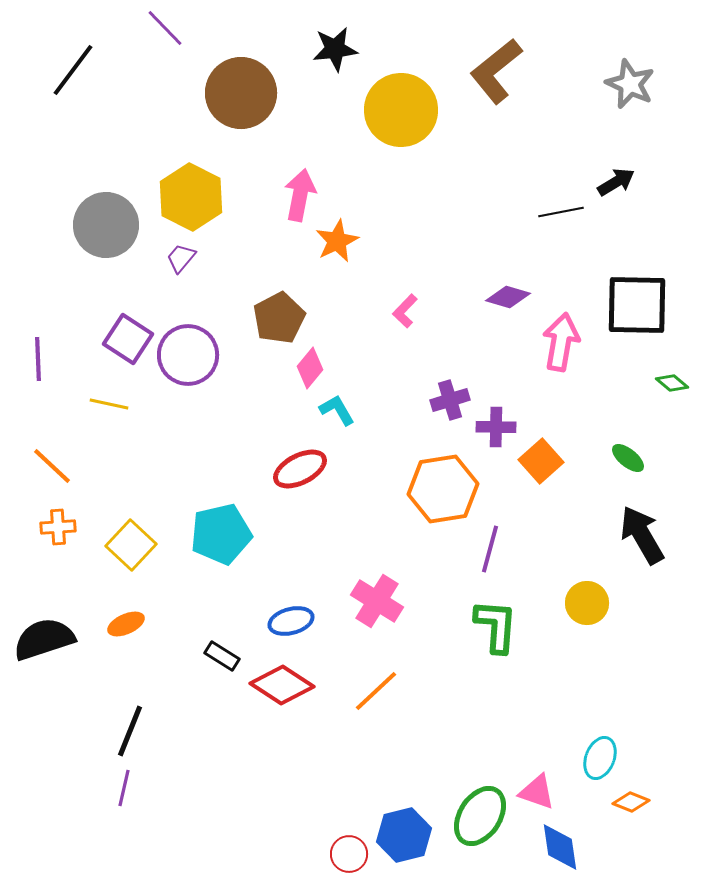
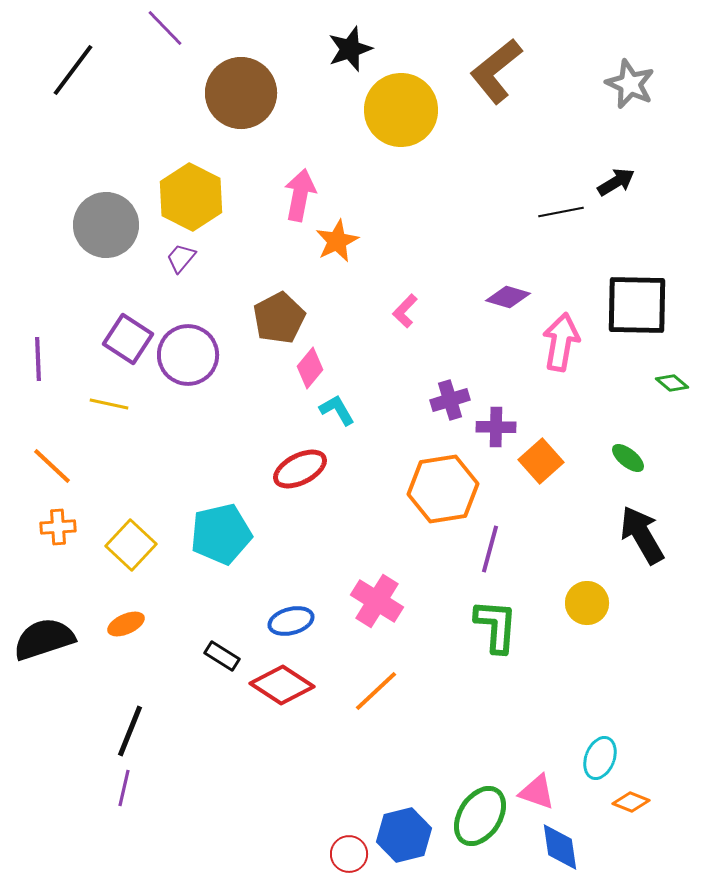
black star at (335, 49): moved 15 px right; rotated 12 degrees counterclockwise
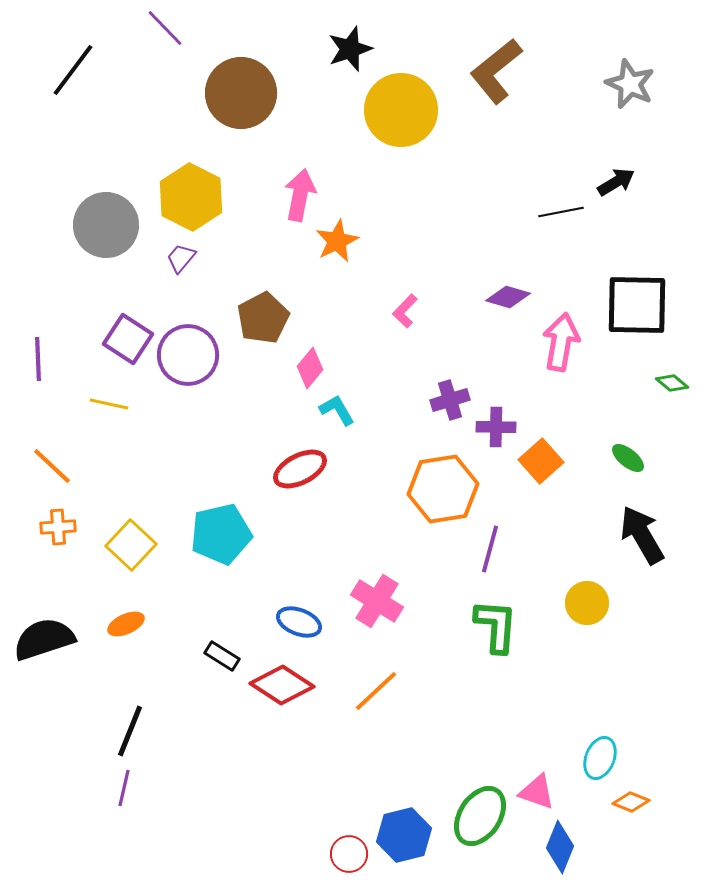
brown pentagon at (279, 318): moved 16 px left
blue ellipse at (291, 621): moved 8 px right, 1 px down; rotated 36 degrees clockwise
blue diamond at (560, 847): rotated 30 degrees clockwise
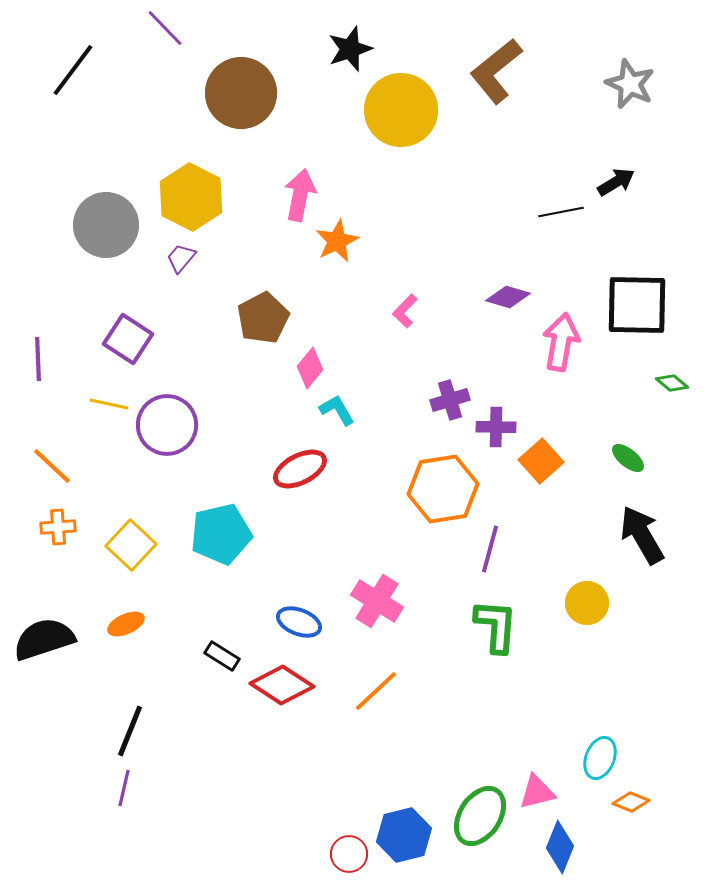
purple circle at (188, 355): moved 21 px left, 70 px down
pink triangle at (537, 792): rotated 33 degrees counterclockwise
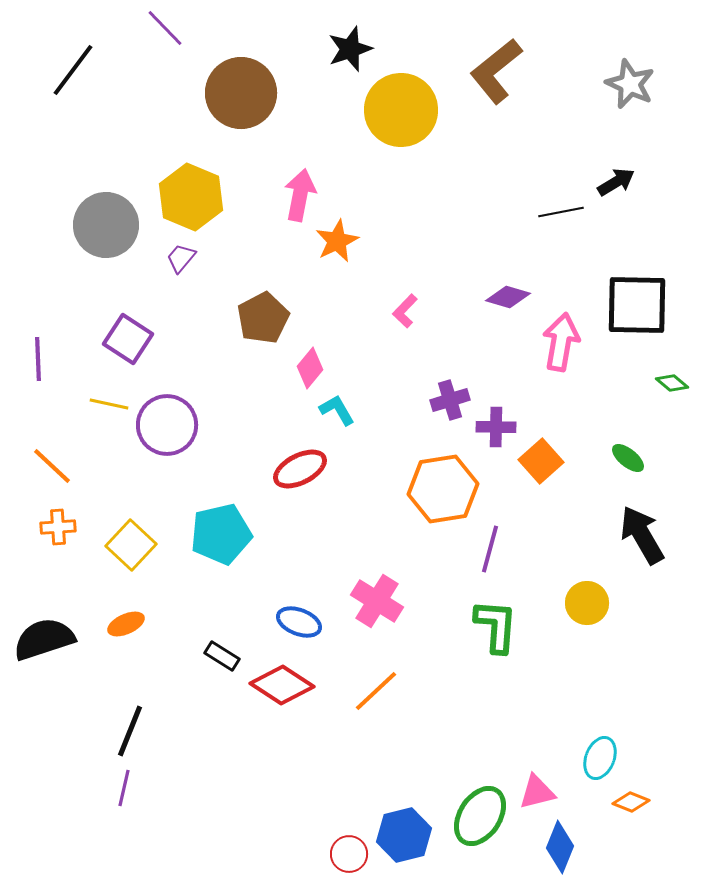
yellow hexagon at (191, 197): rotated 4 degrees counterclockwise
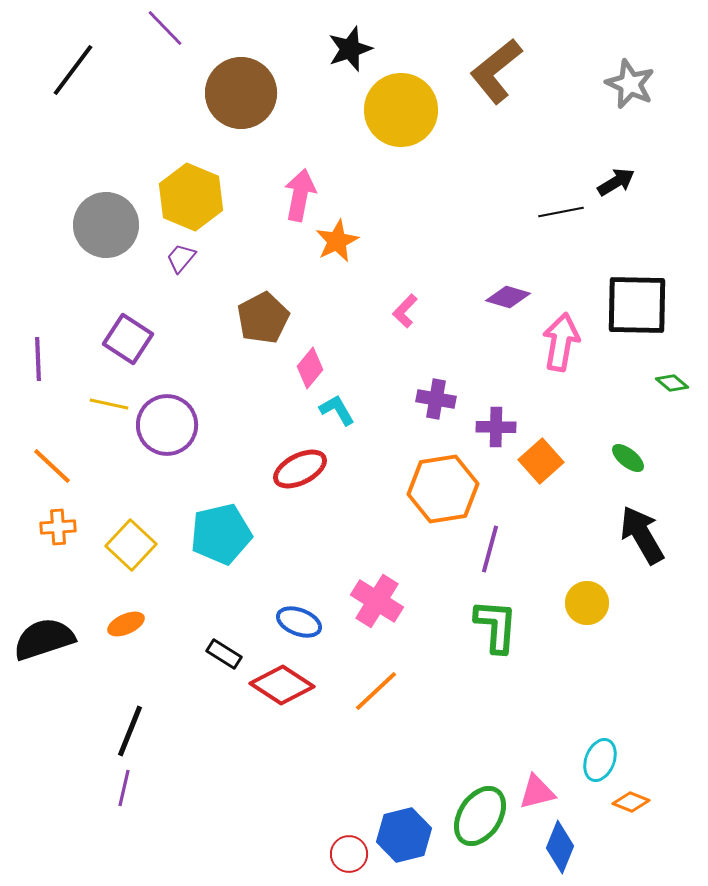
purple cross at (450, 400): moved 14 px left, 1 px up; rotated 27 degrees clockwise
black rectangle at (222, 656): moved 2 px right, 2 px up
cyan ellipse at (600, 758): moved 2 px down
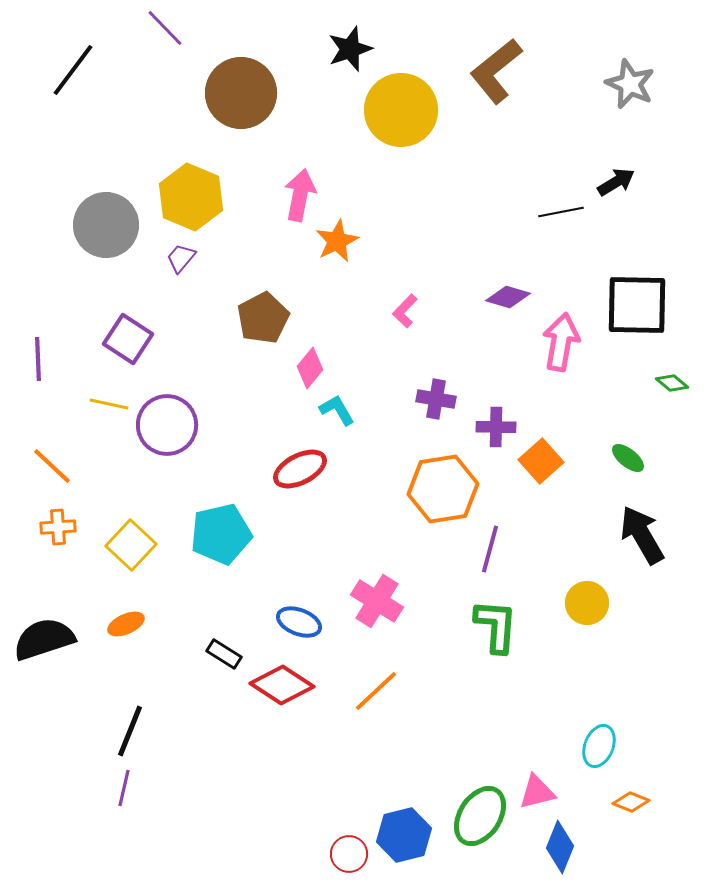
cyan ellipse at (600, 760): moved 1 px left, 14 px up
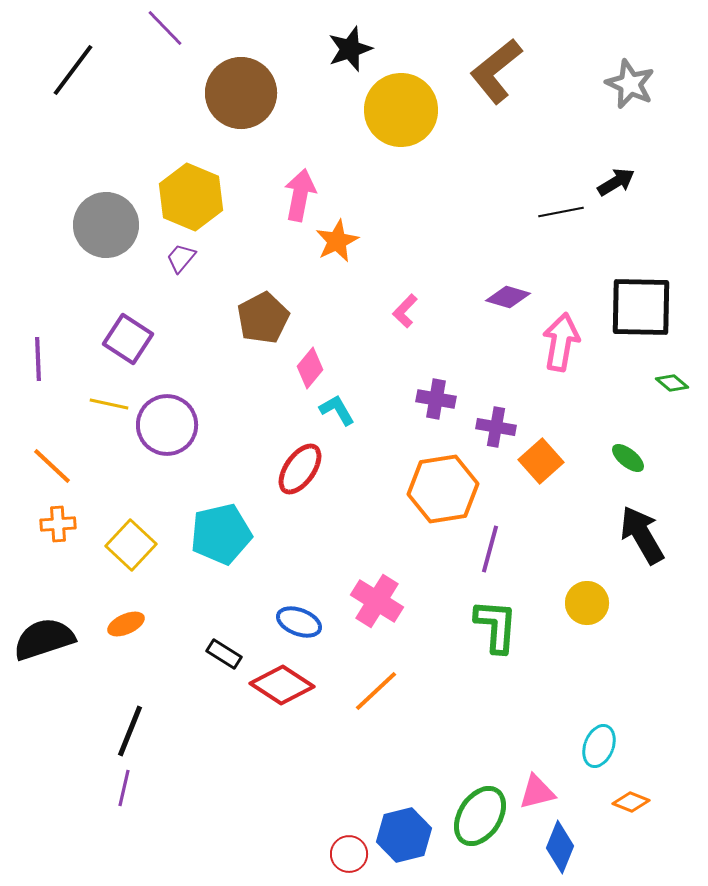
black square at (637, 305): moved 4 px right, 2 px down
purple cross at (496, 427): rotated 9 degrees clockwise
red ellipse at (300, 469): rotated 28 degrees counterclockwise
orange cross at (58, 527): moved 3 px up
